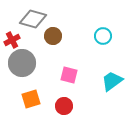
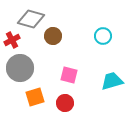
gray diamond: moved 2 px left
gray circle: moved 2 px left, 5 px down
cyan trapezoid: rotated 20 degrees clockwise
orange square: moved 4 px right, 2 px up
red circle: moved 1 px right, 3 px up
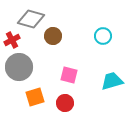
gray circle: moved 1 px left, 1 px up
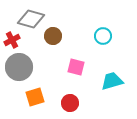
pink square: moved 7 px right, 8 px up
red circle: moved 5 px right
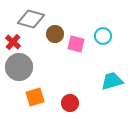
brown circle: moved 2 px right, 2 px up
red cross: moved 1 px right, 2 px down; rotated 21 degrees counterclockwise
pink square: moved 23 px up
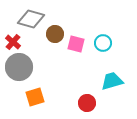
cyan circle: moved 7 px down
red circle: moved 17 px right
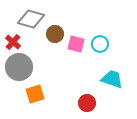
cyan circle: moved 3 px left, 1 px down
cyan trapezoid: moved 2 px up; rotated 35 degrees clockwise
orange square: moved 3 px up
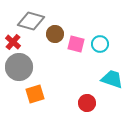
gray diamond: moved 2 px down
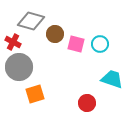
red cross: rotated 14 degrees counterclockwise
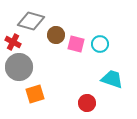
brown circle: moved 1 px right, 1 px down
